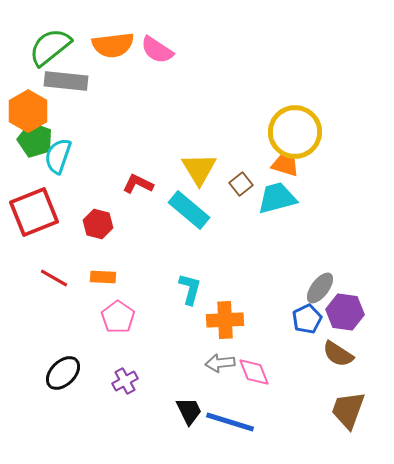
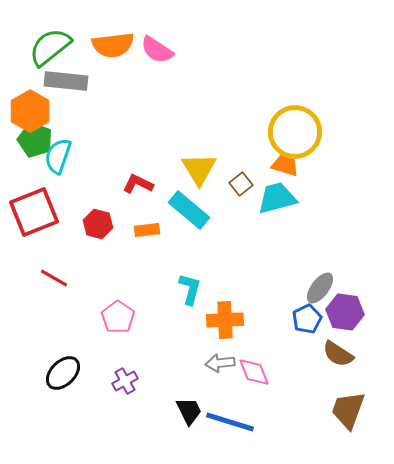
orange hexagon: moved 2 px right
orange rectangle: moved 44 px right, 47 px up; rotated 10 degrees counterclockwise
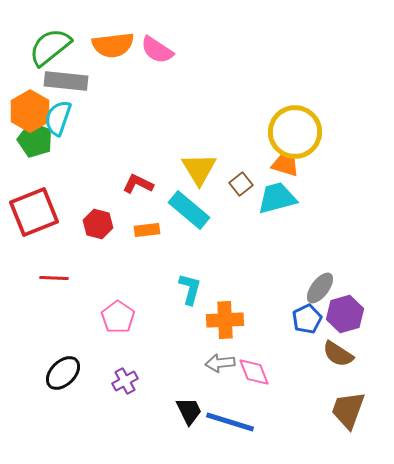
cyan semicircle: moved 38 px up
red line: rotated 28 degrees counterclockwise
purple hexagon: moved 2 px down; rotated 24 degrees counterclockwise
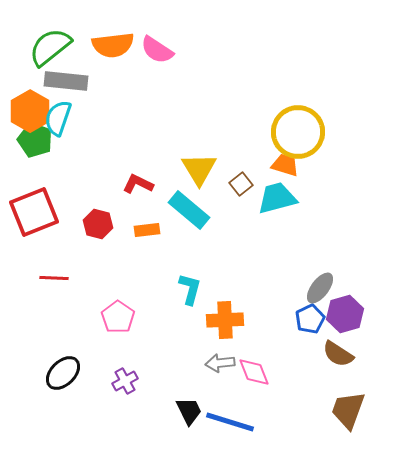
yellow circle: moved 3 px right
blue pentagon: moved 3 px right
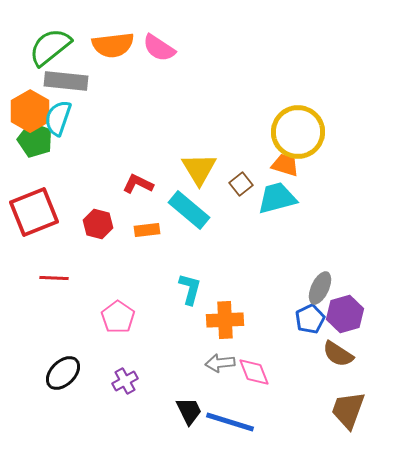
pink semicircle: moved 2 px right, 2 px up
gray ellipse: rotated 12 degrees counterclockwise
